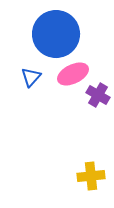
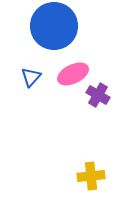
blue circle: moved 2 px left, 8 px up
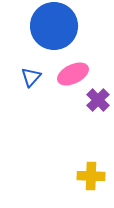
purple cross: moved 5 px down; rotated 15 degrees clockwise
yellow cross: rotated 8 degrees clockwise
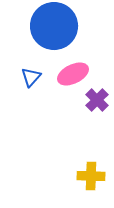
purple cross: moved 1 px left
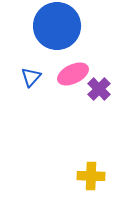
blue circle: moved 3 px right
purple cross: moved 2 px right, 11 px up
